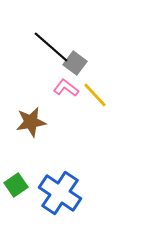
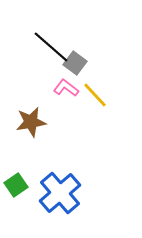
blue cross: rotated 15 degrees clockwise
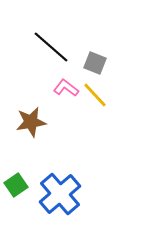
gray square: moved 20 px right; rotated 15 degrees counterclockwise
blue cross: moved 1 px down
